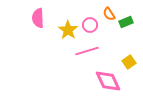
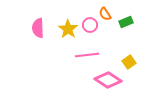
orange semicircle: moved 4 px left
pink semicircle: moved 10 px down
yellow star: moved 1 px up
pink line: moved 4 px down; rotated 10 degrees clockwise
pink diamond: moved 1 px up; rotated 32 degrees counterclockwise
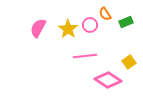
pink semicircle: rotated 30 degrees clockwise
pink line: moved 2 px left, 1 px down
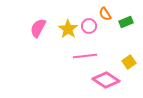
pink circle: moved 1 px left, 1 px down
pink diamond: moved 2 px left
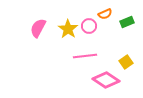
orange semicircle: rotated 80 degrees counterclockwise
green rectangle: moved 1 px right
yellow square: moved 3 px left
